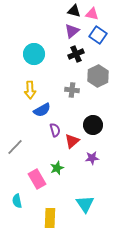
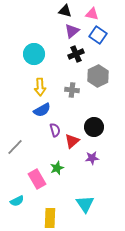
black triangle: moved 9 px left
yellow arrow: moved 10 px right, 3 px up
black circle: moved 1 px right, 2 px down
cyan semicircle: rotated 104 degrees counterclockwise
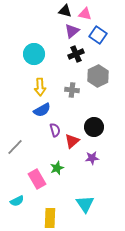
pink triangle: moved 7 px left
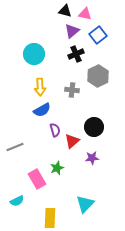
blue square: rotated 18 degrees clockwise
gray line: rotated 24 degrees clockwise
cyan triangle: rotated 18 degrees clockwise
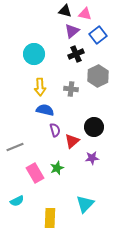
gray cross: moved 1 px left, 1 px up
blue semicircle: moved 3 px right; rotated 138 degrees counterclockwise
pink rectangle: moved 2 px left, 6 px up
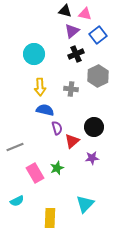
purple semicircle: moved 2 px right, 2 px up
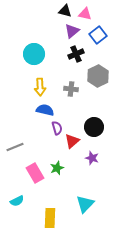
purple star: rotated 24 degrees clockwise
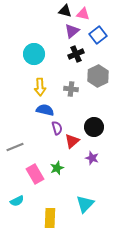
pink triangle: moved 2 px left
pink rectangle: moved 1 px down
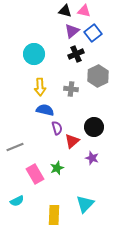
pink triangle: moved 1 px right, 3 px up
blue square: moved 5 px left, 2 px up
yellow rectangle: moved 4 px right, 3 px up
